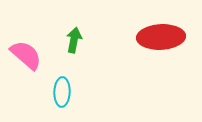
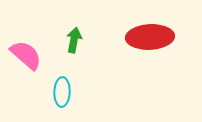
red ellipse: moved 11 px left
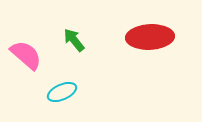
green arrow: rotated 50 degrees counterclockwise
cyan ellipse: rotated 64 degrees clockwise
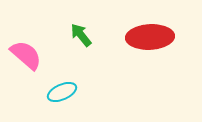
green arrow: moved 7 px right, 5 px up
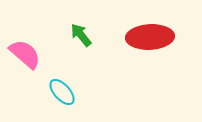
pink semicircle: moved 1 px left, 1 px up
cyan ellipse: rotated 72 degrees clockwise
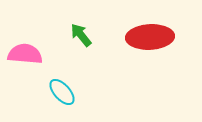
pink semicircle: rotated 36 degrees counterclockwise
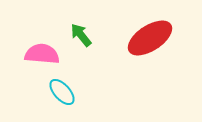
red ellipse: moved 1 px down; rotated 30 degrees counterclockwise
pink semicircle: moved 17 px right
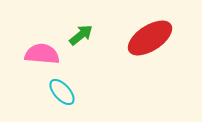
green arrow: rotated 90 degrees clockwise
